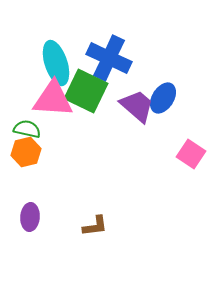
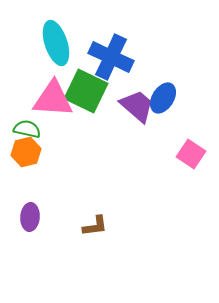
blue cross: moved 2 px right, 1 px up
cyan ellipse: moved 20 px up
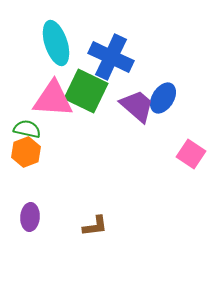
orange hexagon: rotated 8 degrees counterclockwise
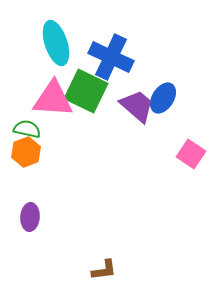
brown L-shape: moved 9 px right, 44 px down
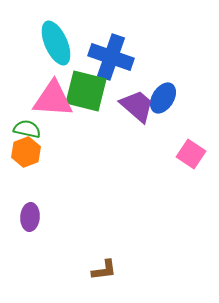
cyan ellipse: rotated 6 degrees counterclockwise
blue cross: rotated 6 degrees counterclockwise
green square: rotated 12 degrees counterclockwise
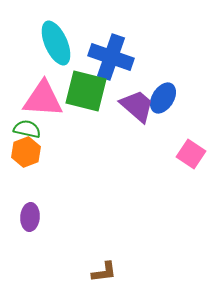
pink triangle: moved 10 px left
brown L-shape: moved 2 px down
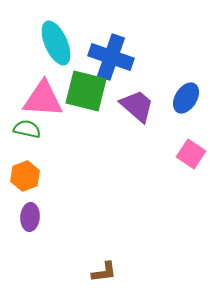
blue ellipse: moved 23 px right
orange hexagon: moved 1 px left, 24 px down
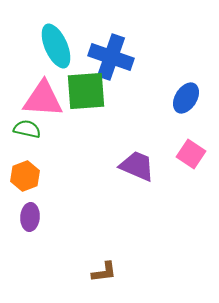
cyan ellipse: moved 3 px down
green square: rotated 18 degrees counterclockwise
purple trapezoid: moved 60 px down; rotated 18 degrees counterclockwise
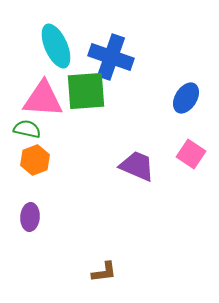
orange hexagon: moved 10 px right, 16 px up
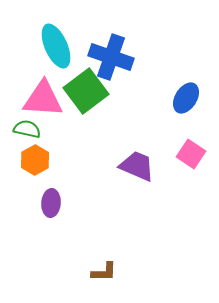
green square: rotated 33 degrees counterclockwise
orange hexagon: rotated 8 degrees counterclockwise
purple ellipse: moved 21 px right, 14 px up
brown L-shape: rotated 8 degrees clockwise
